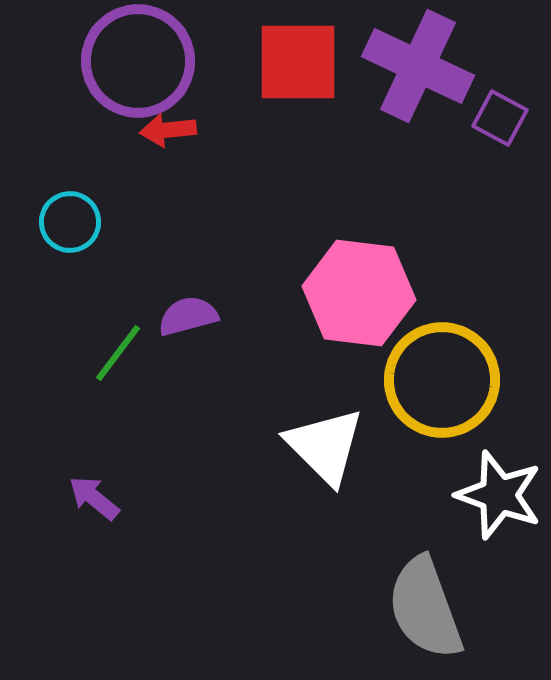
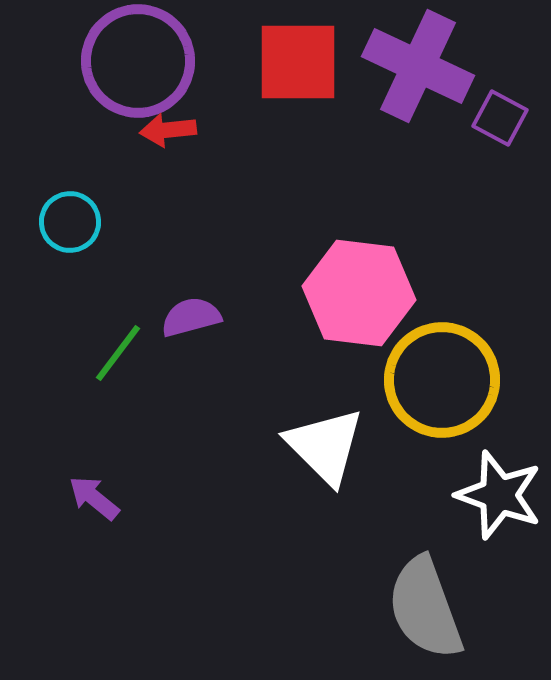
purple semicircle: moved 3 px right, 1 px down
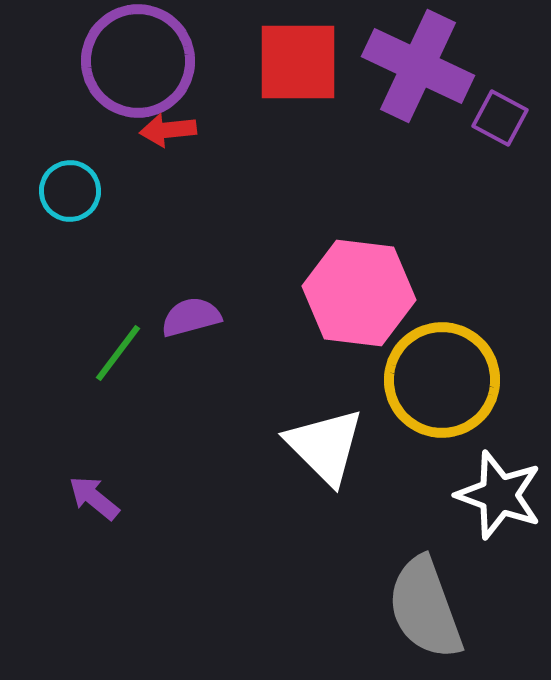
cyan circle: moved 31 px up
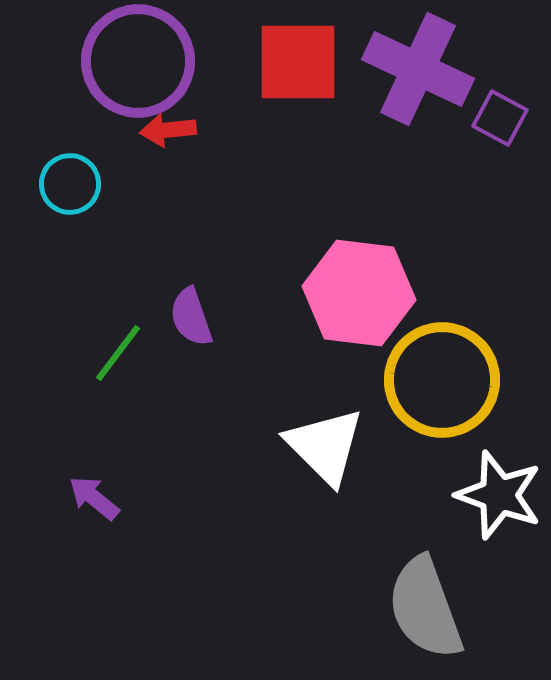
purple cross: moved 3 px down
cyan circle: moved 7 px up
purple semicircle: rotated 94 degrees counterclockwise
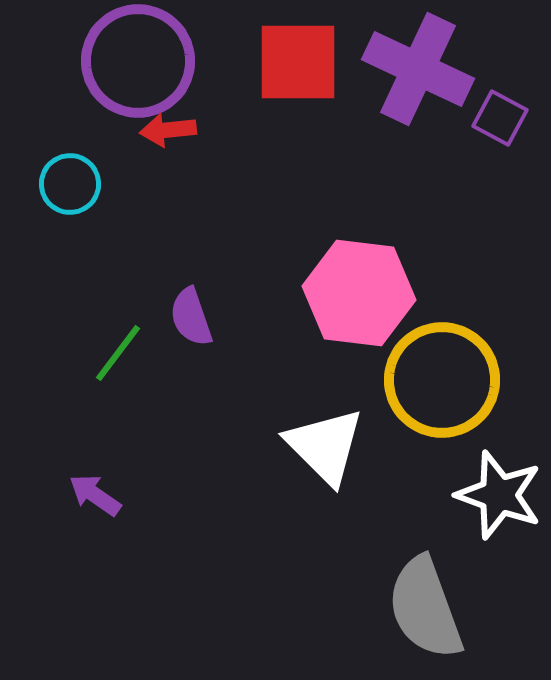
purple arrow: moved 1 px right, 3 px up; rotated 4 degrees counterclockwise
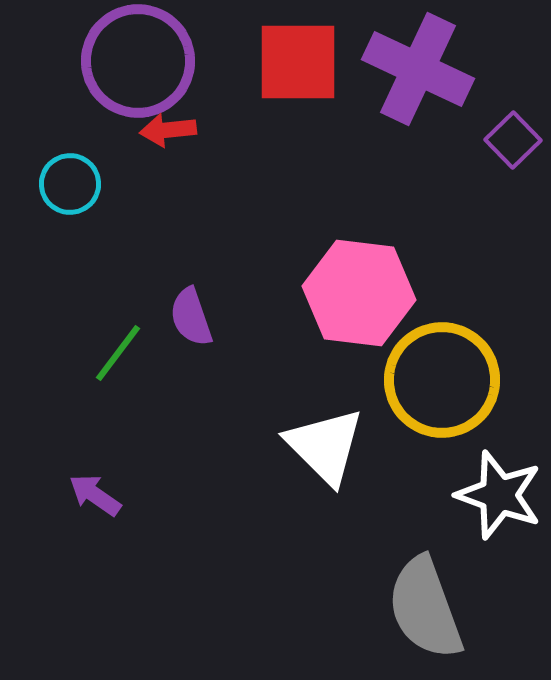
purple square: moved 13 px right, 22 px down; rotated 18 degrees clockwise
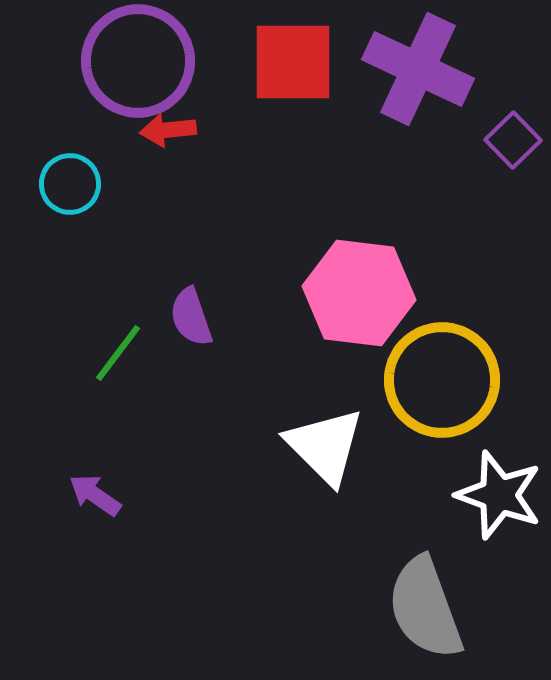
red square: moved 5 px left
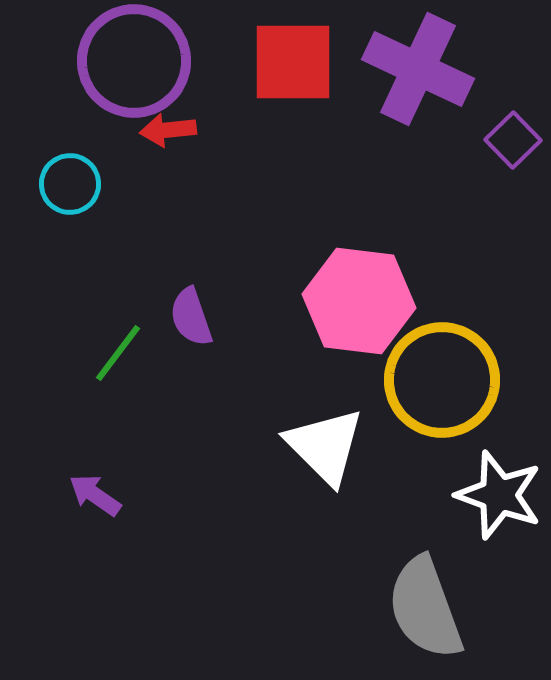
purple circle: moved 4 px left
pink hexagon: moved 8 px down
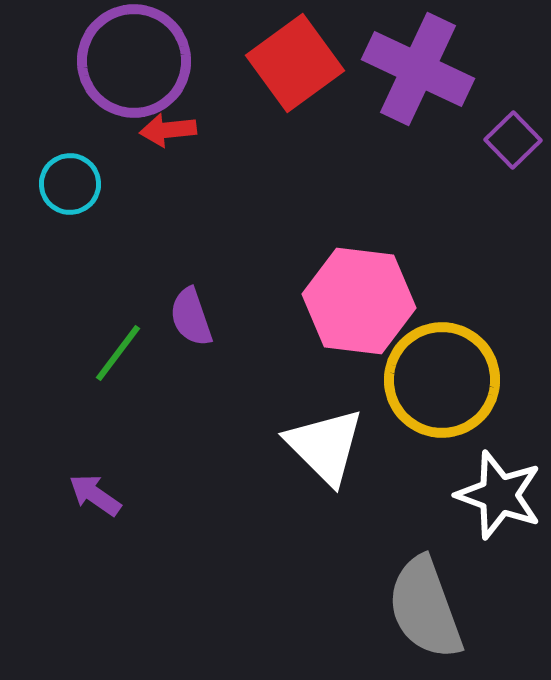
red square: moved 2 px right, 1 px down; rotated 36 degrees counterclockwise
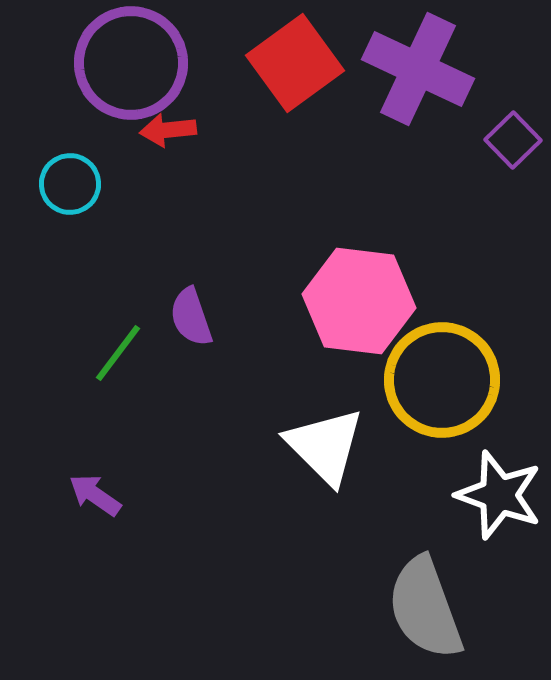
purple circle: moved 3 px left, 2 px down
